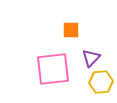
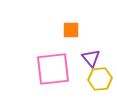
purple triangle: rotated 24 degrees counterclockwise
yellow hexagon: moved 1 px left, 3 px up
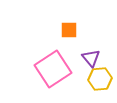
orange square: moved 2 px left
pink square: rotated 27 degrees counterclockwise
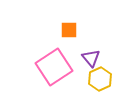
pink square: moved 1 px right, 2 px up
yellow hexagon: rotated 20 degrees counterclockwise
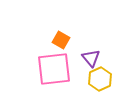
orange square: moved 8 px left, 10 px down; rotated 30 degrees clockwise
pink square: moved 2 px down; rotated 27 degrees clockwise
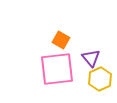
pink square: moved 3 px right
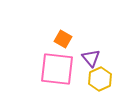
orange square: moved 2 px right, 1 px up
pink square: rotated 12 degrees clockwise
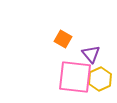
purple triangle: moved 4 px up
pink square: moved 18 px right, 8 px down
